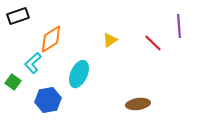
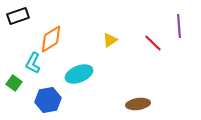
cyan L-shape: rotated 20 degrees counterclockwise
cyan ellipse: rotated 44 degrees clockwise
green square: moved 1 px right, 1 px down
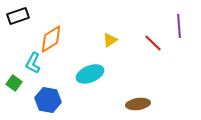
cyan ellipse: moved 11 px right
blue hexagon: rotated 20 degrees clockwise
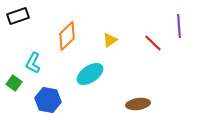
orange diamond: moved 16 px right, 3 px up; rotated 12 degrees counterclockwise
cyan ellipse: rotated 12 degrees counterclockwise
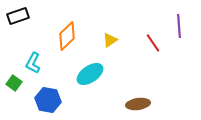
red line: rotated 12 degrees clockwise
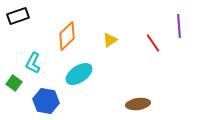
cyan ellipse: moved 11 px left
blue hexagon: moved 2 px left, 1 px down
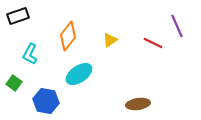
purple line: moved 2 px left; rotated 20 degrees counterclockwise
orange diamond: moved 1 px right; rotated 8 degrees counterclockwise
red line: rotated 30 degrees counterclockwise
cyan L-shape: moved 3 px left, 9 px up
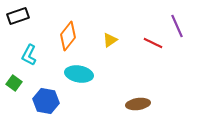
cyan L-shape: moved 1 px left, 1 px down
cyan ellipse: rotated 44 degrees clockwise
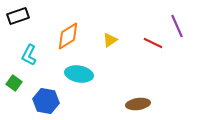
orange diamond: rotated 20 degrees clockwise
